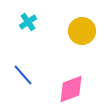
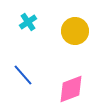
yellow circle: moved 7 px left
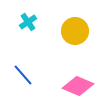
pink diamond: moved 7 px right, 3 px up; rotated 44 degrees clockwise
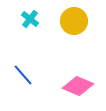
cyan cross: moved 2 px right, 3 px up; rotated 18 degrees counterclockwise
yellow circle: moved 1 px left, 10 px up
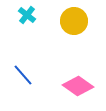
cyan cross: moved 3 px left, 4 px up
pink diamond: rotated 12 degrees clockwise
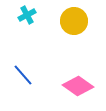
cyan cross: rotated 24 degrees clockwise
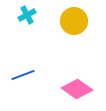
blue line: rotated 70 degrees counterclockwise
pink diamond: moved 1 px left, 3 px down
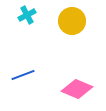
yellow circle: moved 2 px left
pink diamond: rotated 12 degrees counterclockwise
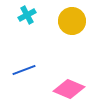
blue line: moved 1 px right, 5 px up
pink diamond: moved 8 px left
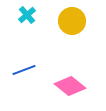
cyan cross: rotated 12 degrees counterclockwise
pink diamond: moved 1 px right, 3 px up; rotated 16 degrees clockwise
